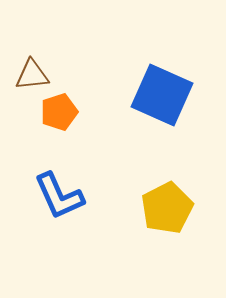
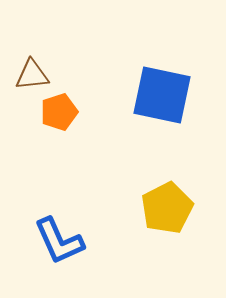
blue square: rotated 12 degrees counterclockwise
blue L-shape: moved 45 px down
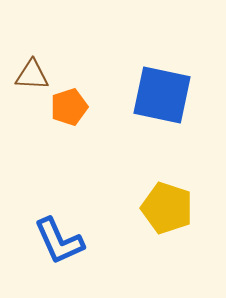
brown triangle: rotated 9 degrees clockwise
orange pentagon: moved 10 px right, 5 px up
yellow pentagon: rotated 27 degrees counterclockwise
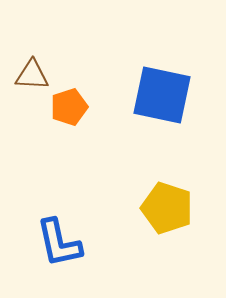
blue L-shape: moved 2 px down; rotated 12 degrees clockwise
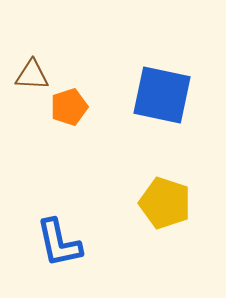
yellow pentagon: moved 2 px left, 5 px up
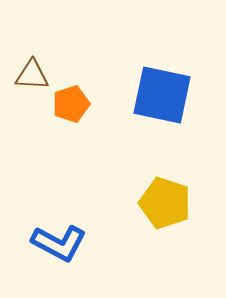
orange pentagon: moved 2 px right, 3 px up
blue L-shape: rotated 50 degrees counterclockwise
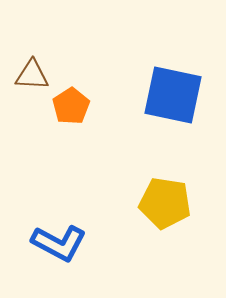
blue square: moved 11 px right
orange pentagon: moved 2 px down; rotated 15 degrees counterclockwise
yellow pentagon: rotated 9 degrees counterclockwise
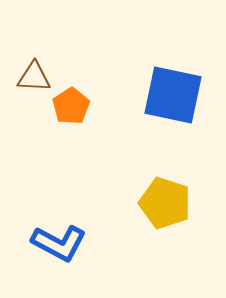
brown triangle: moved 2 px right, 2 px down
yellow pentagon: rotated 9 degrees clockwise
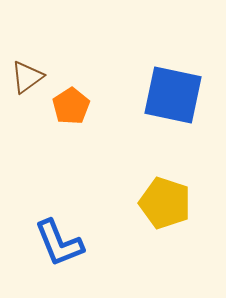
brown triangle: moved 7 px left; rotated 39 degrees counterclockwise
blue L-shape: rotated 40 degrees clockwise
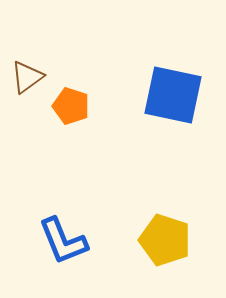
orange pentagon: rotated 21 degrees counterclockwise
yellow pentagon: moved 37 px down
blue L-shape: moved 4 px right, 2 px up
